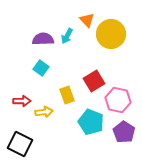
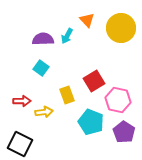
yellow circle: moved 10 px right, 6 px up
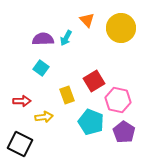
cyan arrow: moved 1 px left, 2 px down
yellow arrow: moved 5 px down
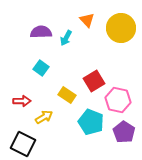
purple semicircle: moved 2 px left, 7 px up
yellow rectangle: rotated 36 degrees counterclockwise
yellow arrow: rotated 24 degrees counterclockwise
black square: moved 3 px right
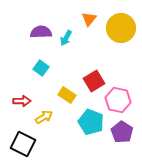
orange triangle: moved 2 px right, 1 px up; rotated 21 degrees clockwise
purple pentagon: moved 2 px left
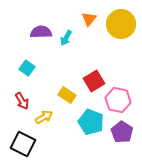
yellow circle: moved 4 px up
cyan square: moved 14 px left
red arrow: rotated 60 degrees clockwise
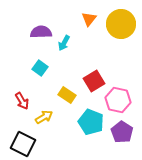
cyan arrow: moved 2 px left, 5 px down
cyan square: moved 13 px right
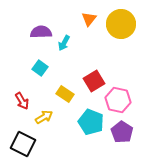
yellow rectangle: moved 2 px left, 1 px up
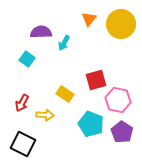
cyan square: moved 13 px left, 9 px up
red square: moved 2 px right, 1 px up; rotated 15 degrees clockwise
red arrow: moved 2 px down; rotated 60 degrees clockwise
yellow arrow: moved 1 px right, 2 px up; rotated 36 degrees clockwise
cyan pentagon: moved 2 px down
